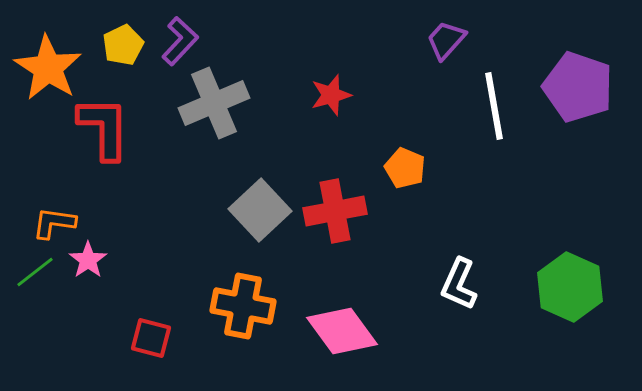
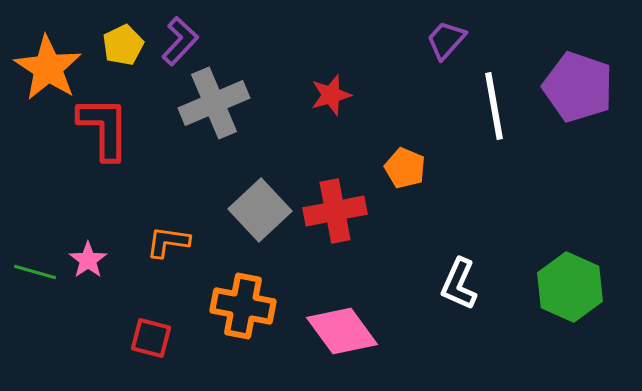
orange L-shape: moved 114 px right, 19 px down
green line: rotated 54 degrees clockwise
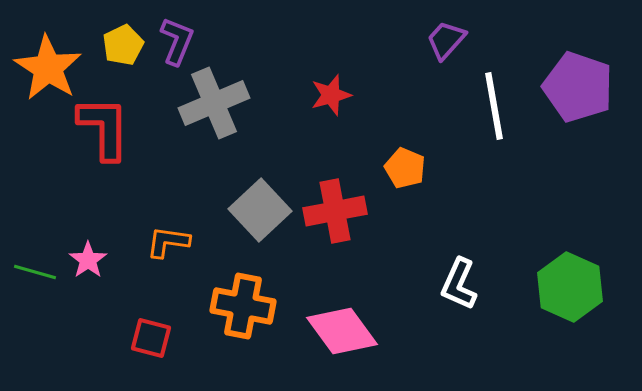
purple L-shape: moved 3 px left; rotated 21 degrees counterclockwise
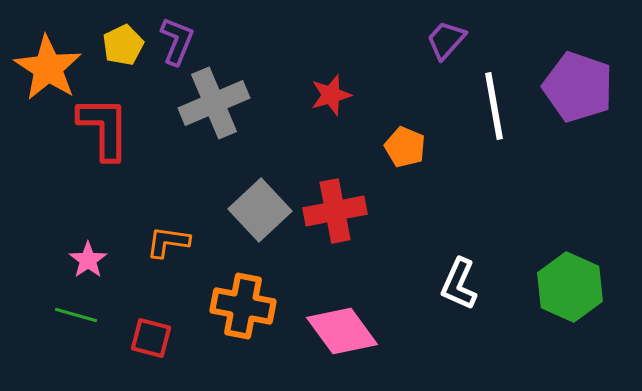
orange pentagon: moved 21 px up
green line: moved 41 px right, 43 px down
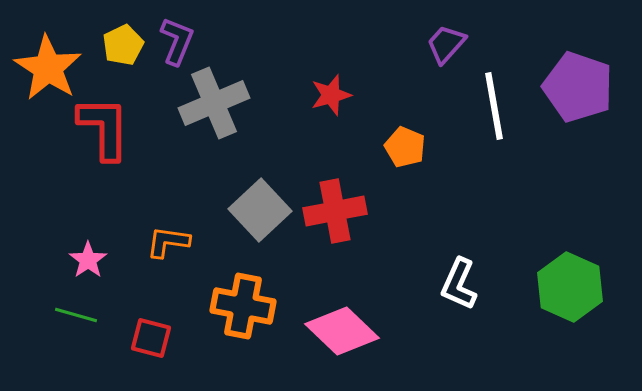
purple trapezoid: moved 4 px down
pink diamond: rotated 10 degrees counterclockwise
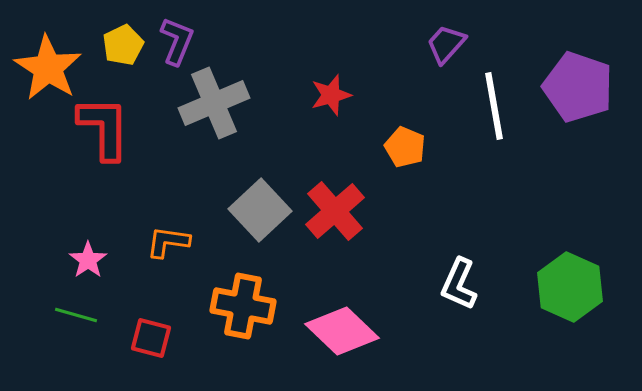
red cross: rotated 30 degrees counterclockwise
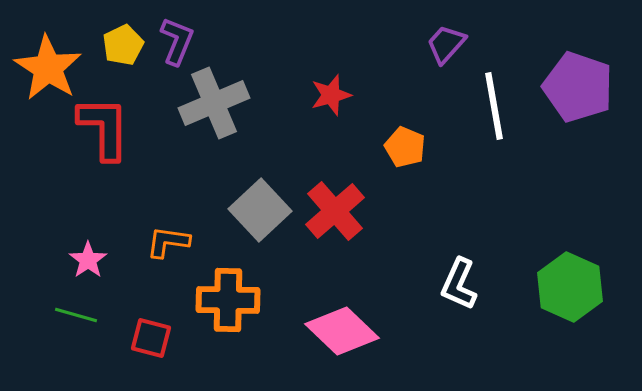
orange cross: moved 15 px left, 6 px up; rotated 10 degrees counterclockwise
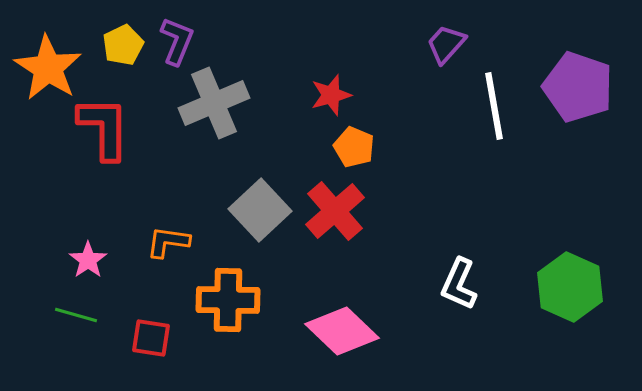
orange pentagon: moved 51 px left
red square: rotated 6 degrees counterclockwise
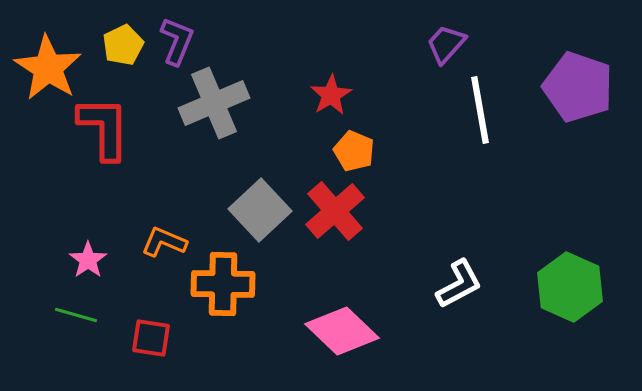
red star: rotated 15 degrees counterclockwise
white line: moved 14 px left, 4 px down
orange pentagon: moved 4 px down
orange L-shape: moved 4 px left; rotated 15 degrees clockwise
white L-shape: rotated 142 degrees counterclockwise
orange cross: moved 5 px left, 16 px up
